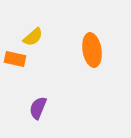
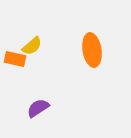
yellow semicircle: moved 1 px left, 9 px down
purple semicircle: rotated 35 degrees clockwise
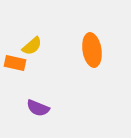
orange rectangle: moved 4 px down
purple semicircle: rotated 125 degrees counterclockwise
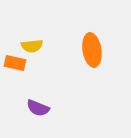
yellow semicircle: rotated 35 degrees clockwise
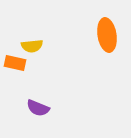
orange ellipse: moved 15 px right, 15 px up
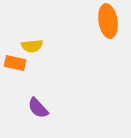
orange ellipse: moved 1 px right, 14 px up
purple semicircle: rotated 25 degrees clockwise
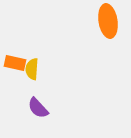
yellow semicircle: moved 23 px down; rotated 100 degrees clockwise
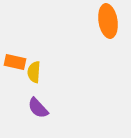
orange rectangle: moved 1 px up
yellow semicircle: moved 2 px right, 3 px down
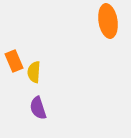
orange rectangle: moved 1 px left, 1 px up; rotated 55 degrees clockwise
purple semicircle: rotated 25 degrees clockwise
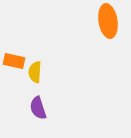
orange rectangle: rotated 55 degrees counterclockwise
yellow semicircle: moved 1 px right
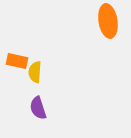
orange rectangle: moved 3 px right
